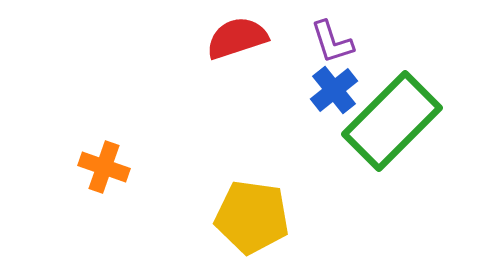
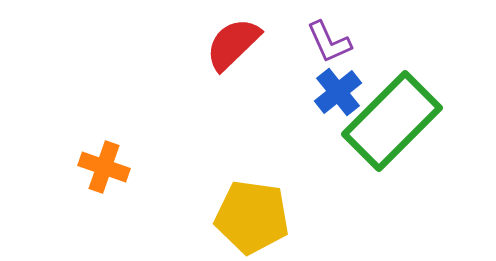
red semicircle: moved 4 px left, 6 px down; rotated 26 degrees counterclockwise
purple L-shape: moved 3 px left; rotated 6 degrees counterclockwise
blue cross: moved 4 px right, 2 px down
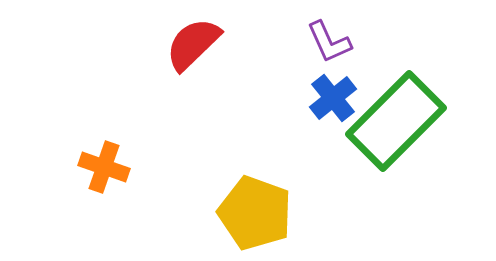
red semicircle: moved 40 px left
blue cross: moved 5 px left, 6 px down
green rectangle: moved 4 px right
yellow pentagon: moved 3 px right, 4 px up; rotated 12 degrees clockwise
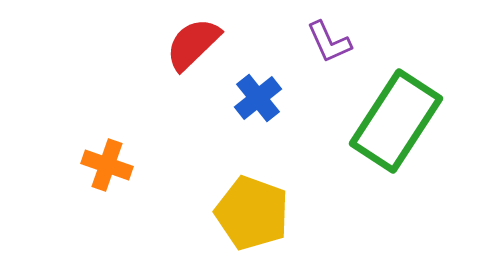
blue cross: moved 75 px left
green rectangle: rotated 12 degrees counterclockwise
orange cross: moved 3 px right, 2 px up
yellow pentagon: moved 3 px left
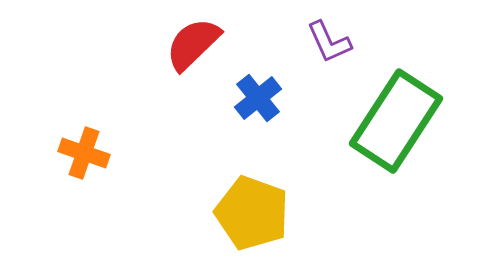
orange cross: moved 23 px left, 12 px up
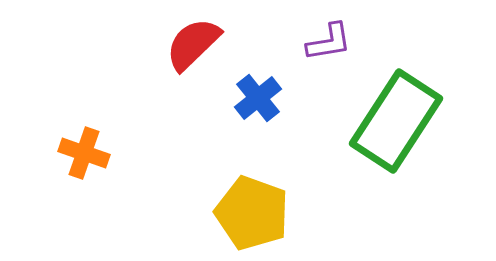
purple L-shape: rotated 75 degrees counterclockwise
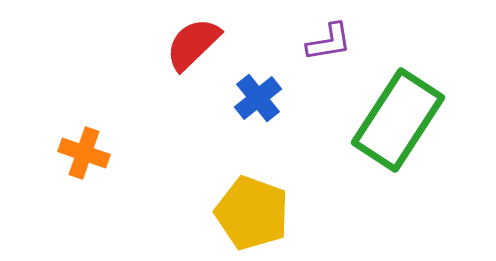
green rectangle: moved 2 px right, 1 px up
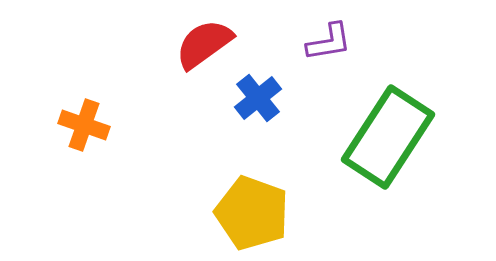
red semicircle: moved 11 px right; rotated 8 degrees clockwise
green rectangle: moved 10 px left, 17 px down
orange cross: moved 28 px up
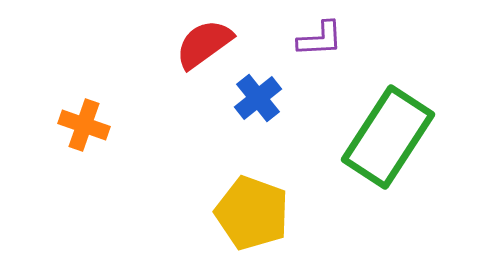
purple L-shape: moved 9 px left, 3 px up; rotated 6 degrees clockwise
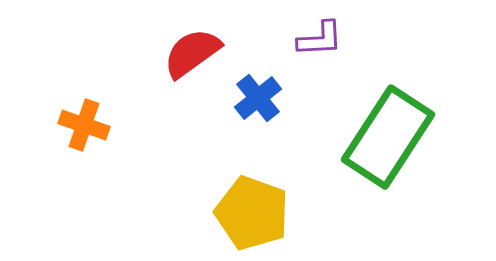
red semicircle: moved 12 px left, 9 px down
